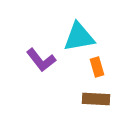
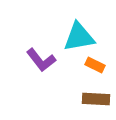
orange rectangle: moved 2 px left, 2 px up; rotated 48 degrees counterclockwise
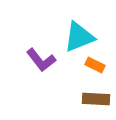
cyan triangle: rotated 12 degrees counterclockwise
